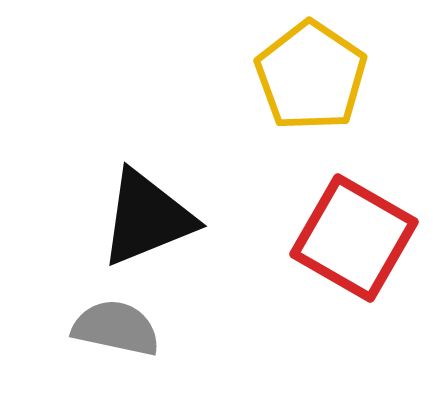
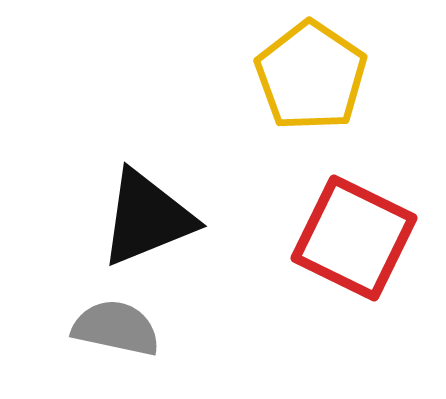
red square: rotated 4 degrees counterclockwise
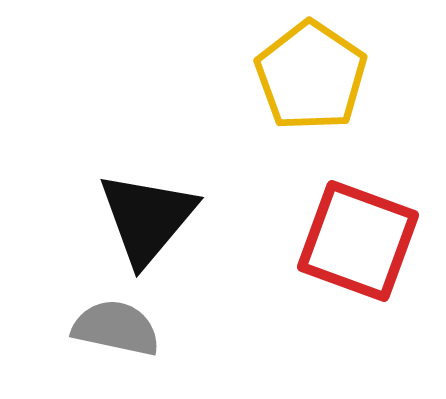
black triangle: rotated 28 degrees counterclockwise
red square: moved 4 px right, 3 px down; rotated 6 degrees counterclockwise
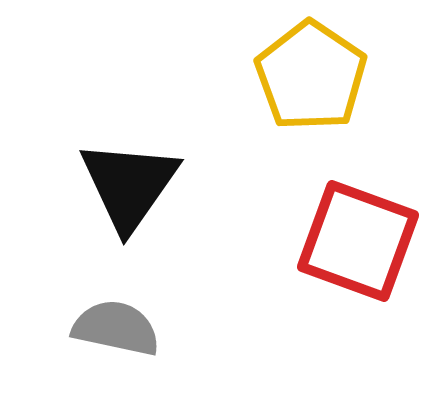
black triangle: moved 18 px left, 33 px up; rotated 5 degrees counterclockwise
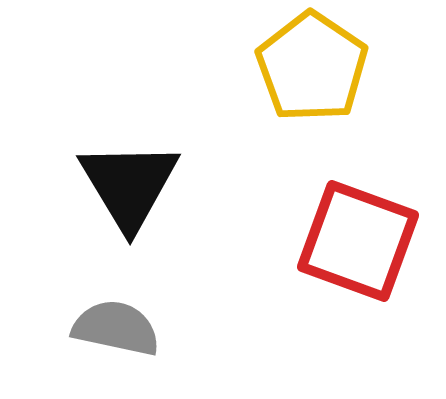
yellow pentagon: moved 1 px right, 9 px up
black triangle: rotated 6 degrees counterclockwise
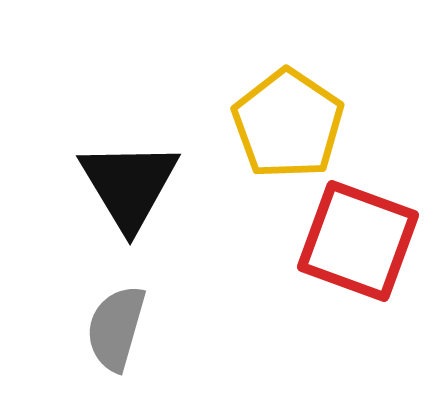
yellow pentagon: moved 24 px left, 57 px down
gray semicircle: rotated 86 degrees counterclockwise
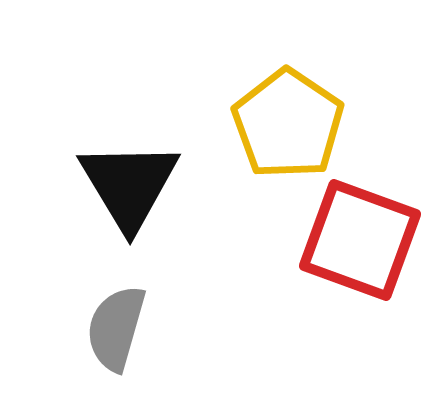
red square: moved 2 px right, 1 px up
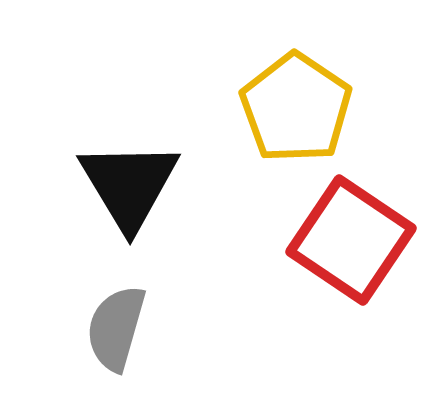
yellow pentagon: moved 8 px right, 16 px up
red square: moved 9 px left; rotated 14 degrees clockwise
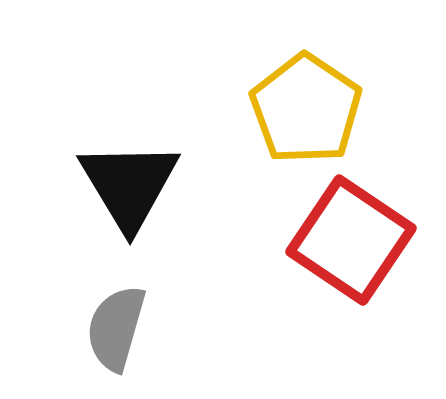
yellow pentagon: moved 10 px right, 1 px down
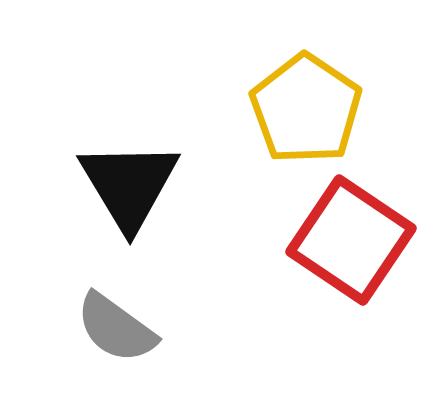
gray semicircle: rotated 70 degrees counterclockwise
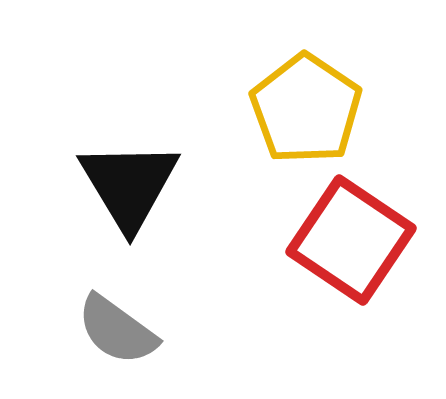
gray semicircle: moved 1 px right, 2 px down
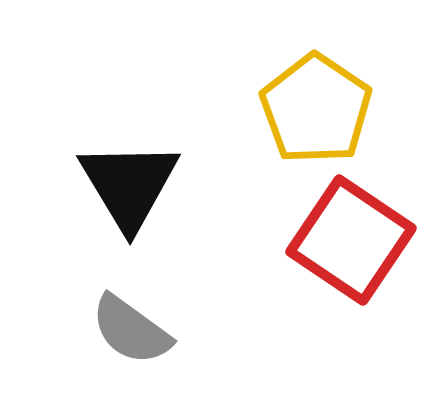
yellow pentagon: moved 10 px right
gray semicircle: moved 14 px right
